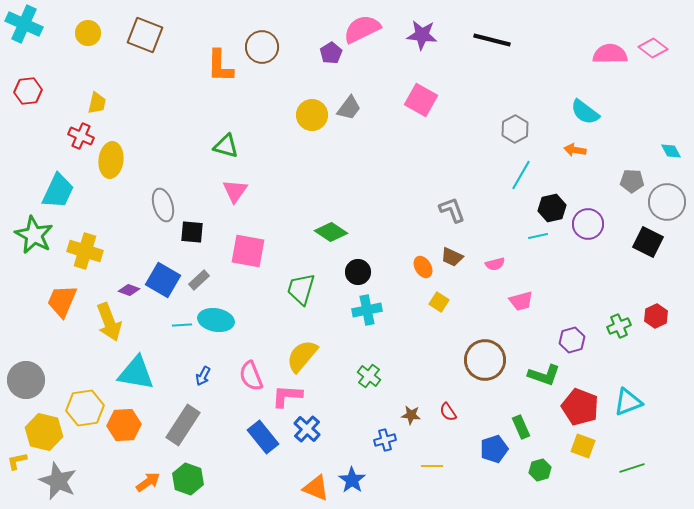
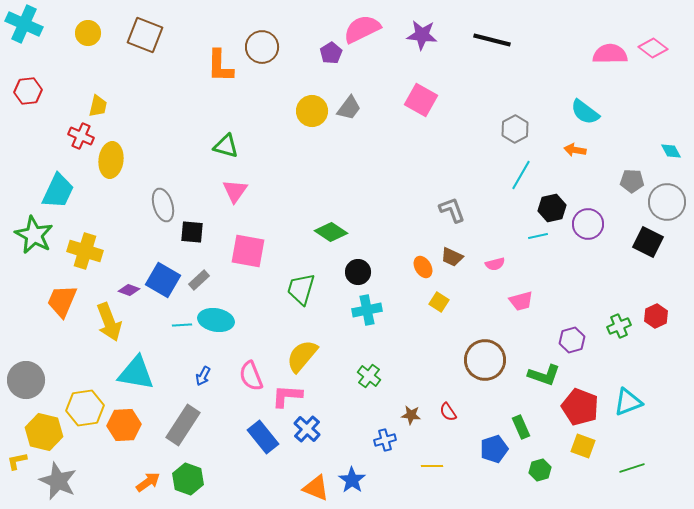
yellow trapezoid at (97, 103): moved 1 px right, 3 px down
yellow circle at (312, 115): moved 4 px up
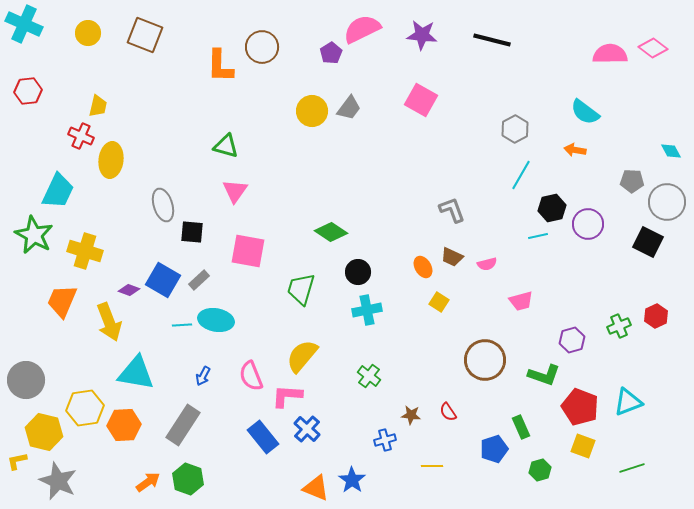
pink semicircle at (495, 264): moved 8 px left
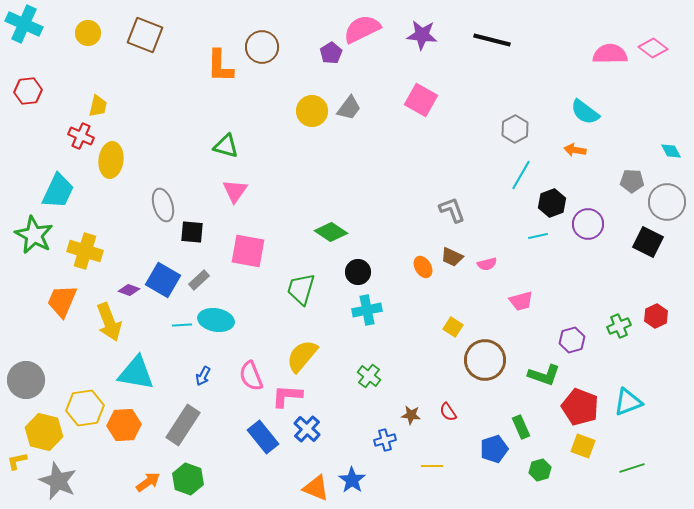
black hexagon at (552, 208): moved 5 px up; rotated 8 degrees counterclockwise
yellow square at (439, 302): moved 14 px right, 25 px down
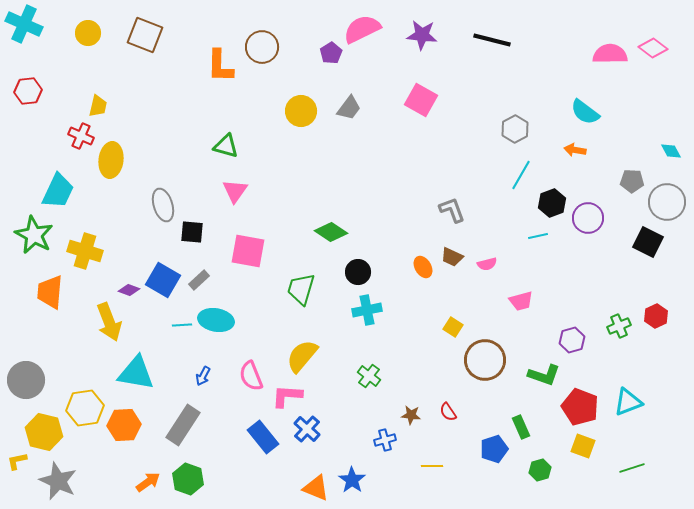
yellow circle at (312, 111): moved 11 px left
purple circle at (588, 224): moved 6 px up
orange trapezoid at (62, 301): moved 12 px left, 9 px up; rotated 18 degrees counterclockwise
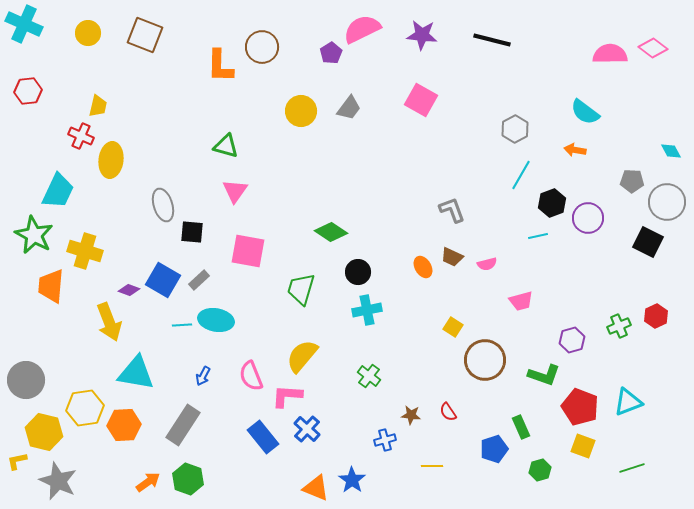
orange trapezoid at (50, 292): moved 1 px right, 6 px up
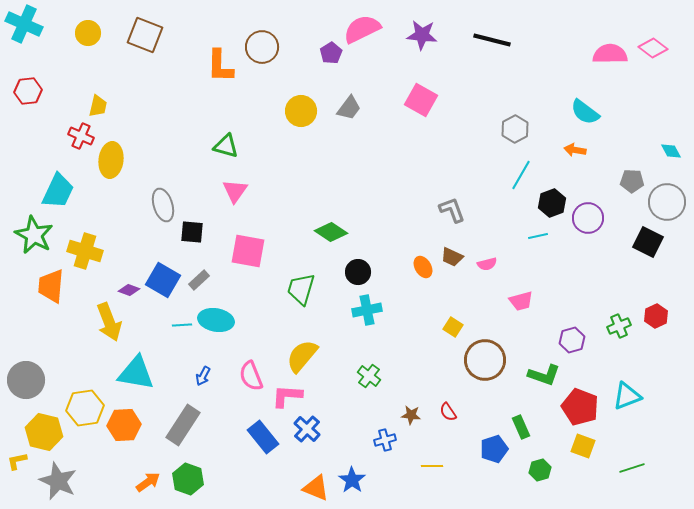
cyan triangle at (628, 402): moved 1 px left, 6 px up
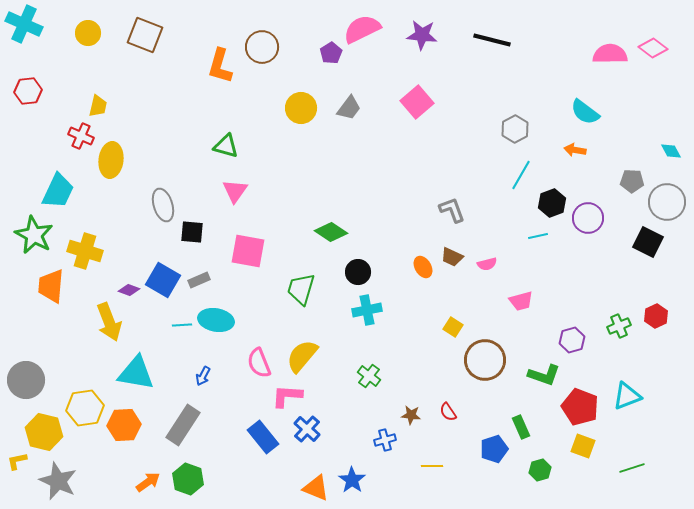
orange L-shape at (220, 66): rotated 15 degrees clockwise
pink square at (421, 100): moved 4 px left, 2 px down; rotated 20 degrees clockwise
yellow circle at (301, 111): moved 3 px up
gray rectangle at (199, 280): rotated 20 degrees clockwise
pink semicircle at (251, 376): moved 8 px right, 13 px up
